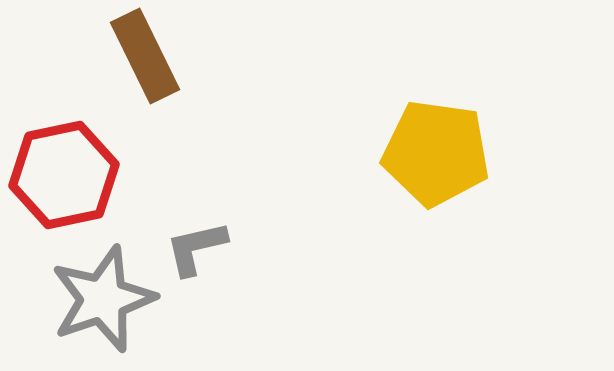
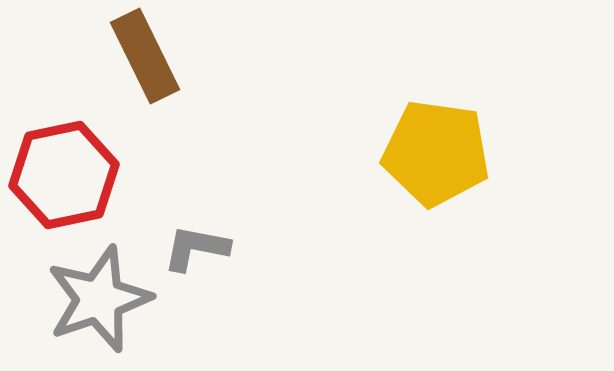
gray L-shape: rotated 24 degrees clockwise
gray star: moved 4 px left
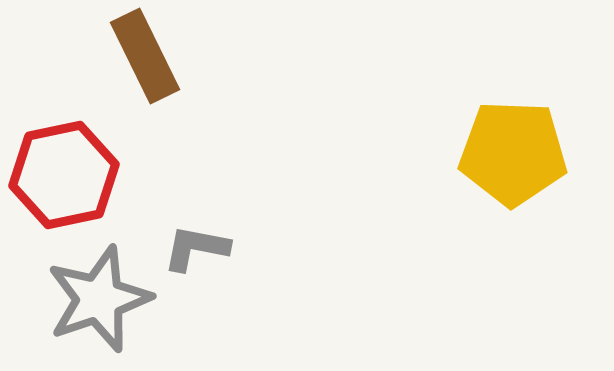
yellow pentagon: moved 77 px right; rotated 6 degrees counterclockwise
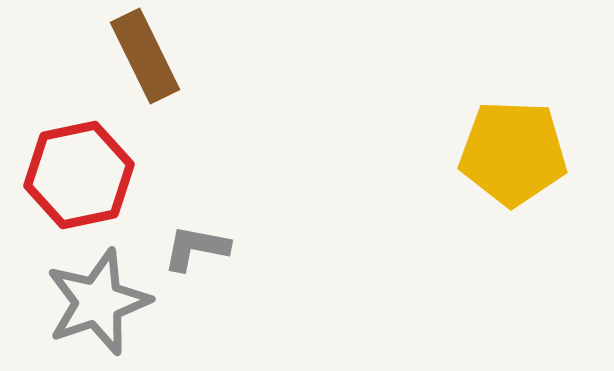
red hexagon: moved 15 px right
gray star: moved 1 px left, 3 px down
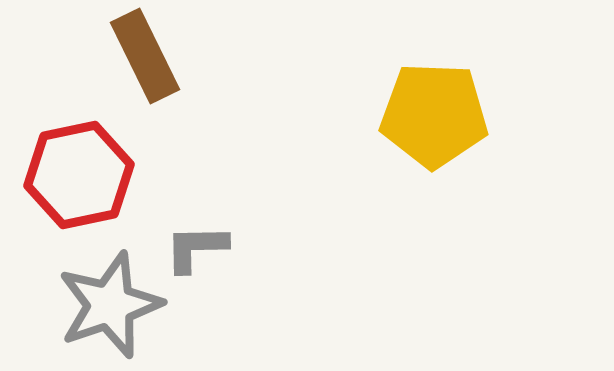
yellow pentagon: moved 79 px left, 38 px up
gray L-shape: rotated 12 degrees counterclockwise
gray star: moved 12 px right, 3 px down
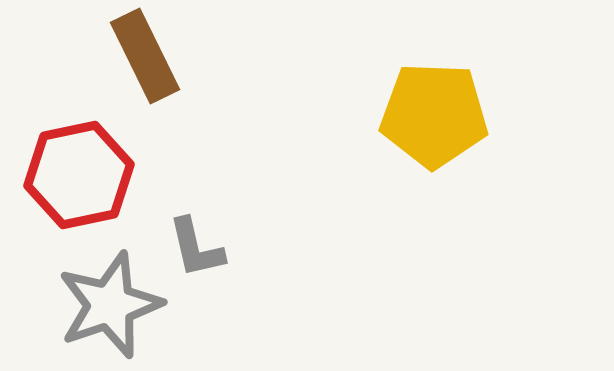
gray L-shape: rotated 102 degrees counterclockwise
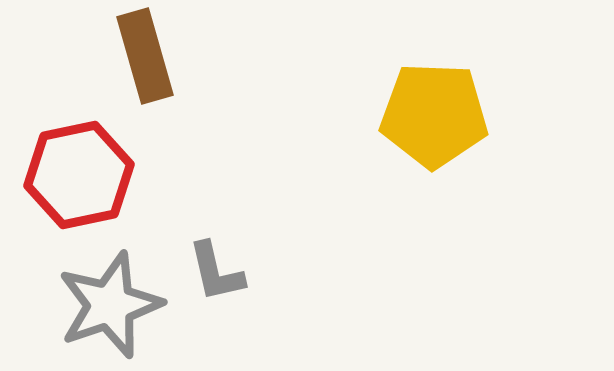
brown rectangle: rotated 10 degrees clockwise
gray L-shape: moved 20 px right, 24 px down
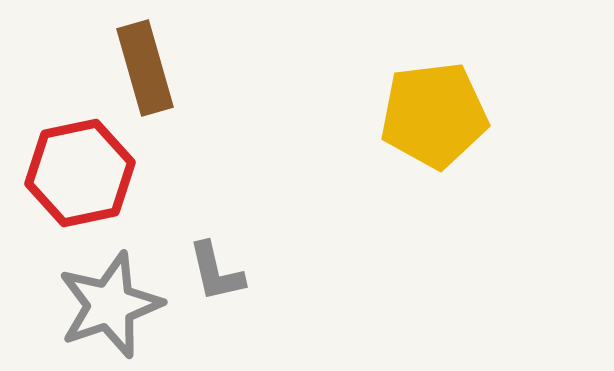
brown rectangle: moved 12 px down
yellow pentagon: rotated 9 degrees counterclockwise
red hexagon: moved 1 px right, 2 px up
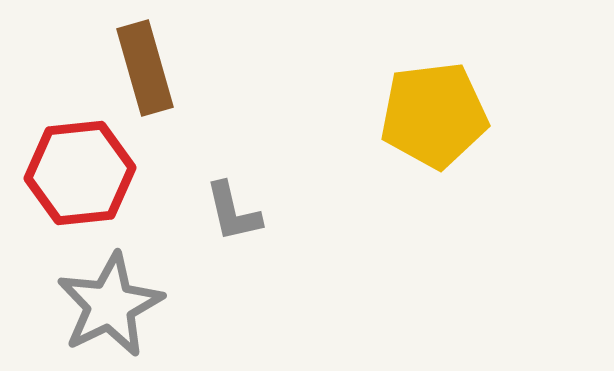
red hexagon: rotated 6 degrees clockwise
gray L-shape: moved 17 px right, 60 px up
gray star: rotated 7 degrees counterclockwise
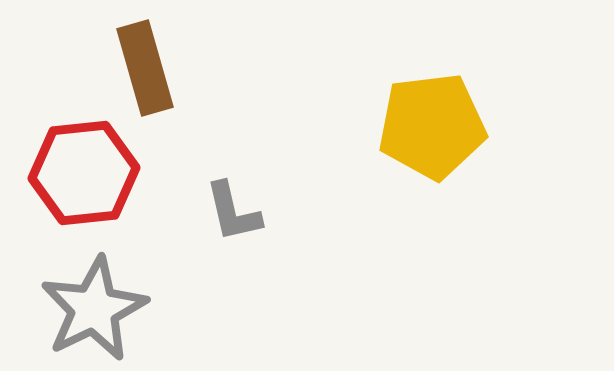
yellow pentagon: moved 2 px left, 11 px down
red hexagon: moved 4 px right
gray star: moved 16 px left, 4 px down
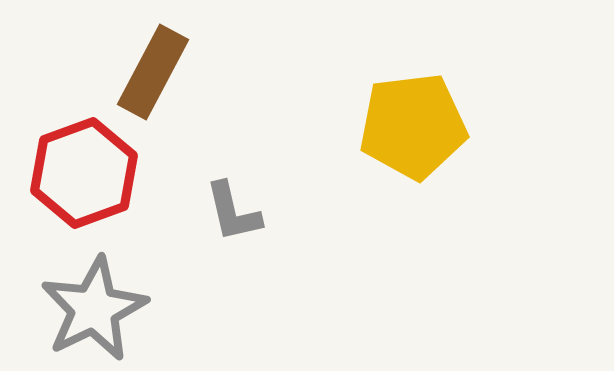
brown rectangle: moved 8 px right, 4 px down; rotated 44 degrees clockwise
yellow pentagon: moved 19 px left
red hexagon: rotated 14 degrees counterclockwise
